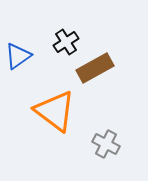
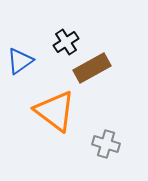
blue triangle: moved 2 px right, 5 px down
brown rectangle: moved 3 px left
gray cross: rotated 12 degrees counterclockwise
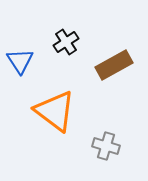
blue triangle: rotated 28 degrees counterclockwise
brown rectangle: moved 22 px right, 3 px up
gray cross: moved 2 px down
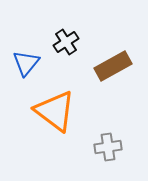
blue triangle: moved 6 px right, 2 px down; rotated 12 degrees clockwise
brown rectangle: moved 1 px left, 1 px down
gray cross: moved 2 px right, 1 px down; rotated 24 degrees counterclockwise
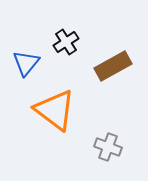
orange triangle: moved 1 px up
gray cross: rotated 28 degrees clockwise
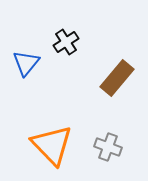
brown rectangle: moved 4 px right, 12 px down; rotated 21 degrees counterclockwise
orange triangle: moved 3 px left, 35 px down; rotated 9 degrees clockwise
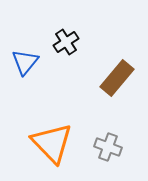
blue triangle: moved 1 px left, 1 px up
orange triangle: moved 2 px up
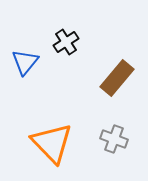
gray cross: moved 6 px right, 8 px up
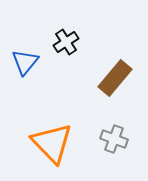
brown rectangle: moved 2 px left
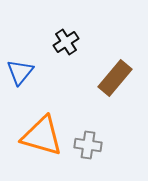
blue triangle: moved 5 px left, 10 px down
gray cross: moved 26 px left, 6 px down; rotated 12 degrees counterclockwise
orange triangle: moved 10 px left, 7 px up; rotated 30 degrees counterclockwise
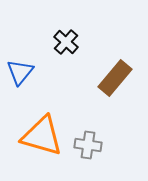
black cross: rotated 15 degrees counterclockwise
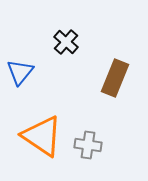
brown rectangle: rotated 18 degrees counterclockwise
orange triangle: rotated 18 degrees clockwise
